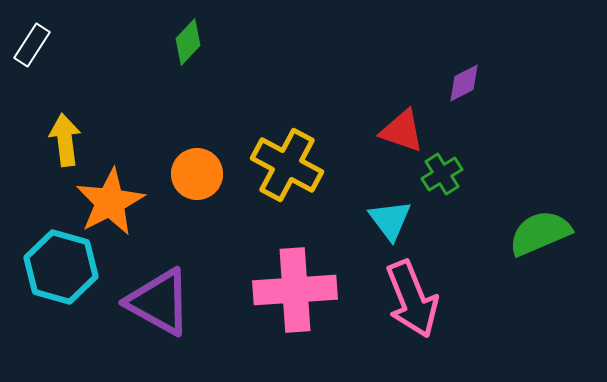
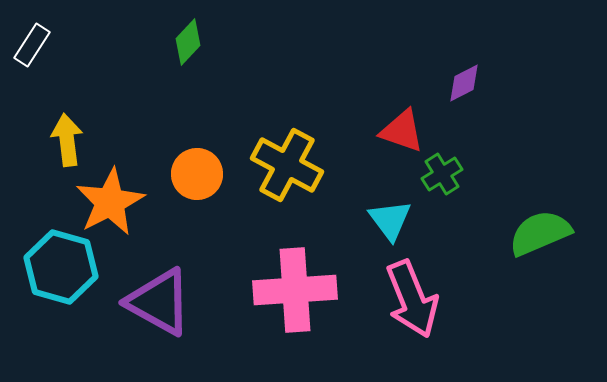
yellow arrow: moved 2 px right
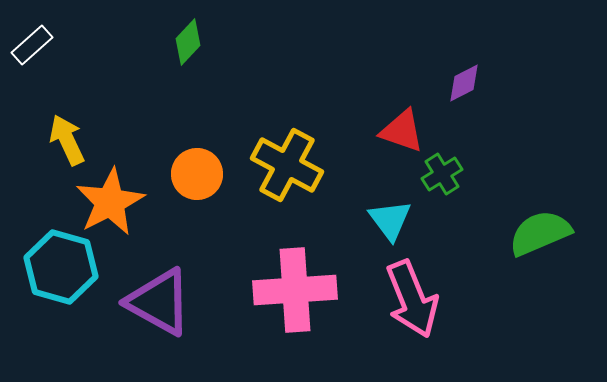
white rectangle: rotated 15 degrees clockwise
yellow arrow: rotated 18 degrees counterclockwise
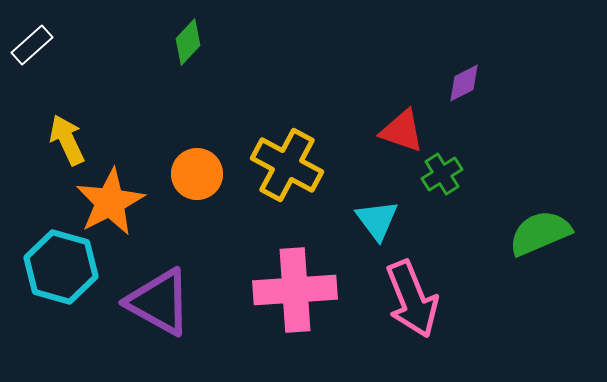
cyan triangle: moved 13 px left
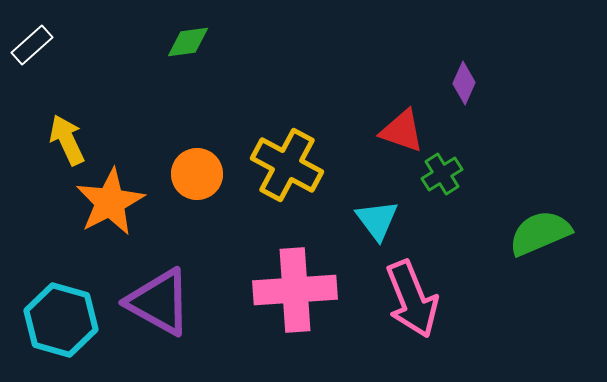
green diamond: rotated 39 degrees clockwise
purple diamond: rotated 39 degrees counterclockwise
cyan hexagon: moved 53 px down
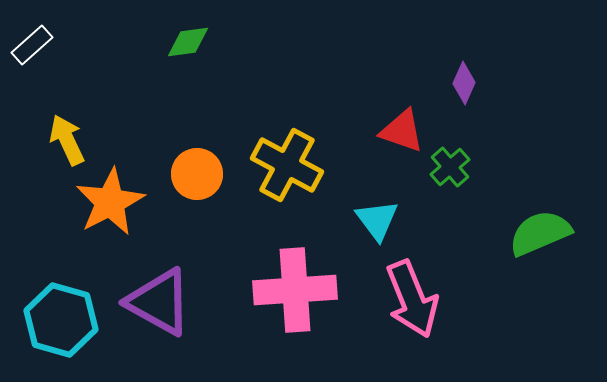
green cross: moved 8 px right, 7 px up; rotated 9 degrees counterclockwise
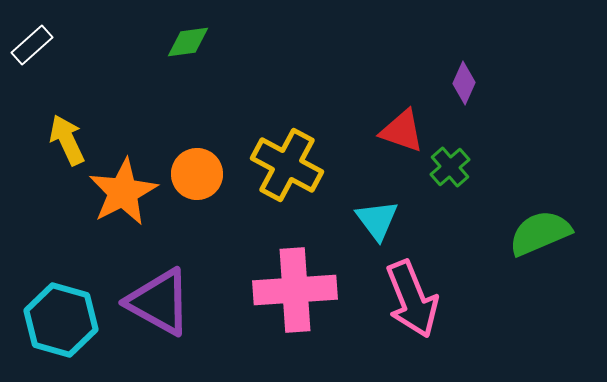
orange star: moved 13 px right, 10 px up
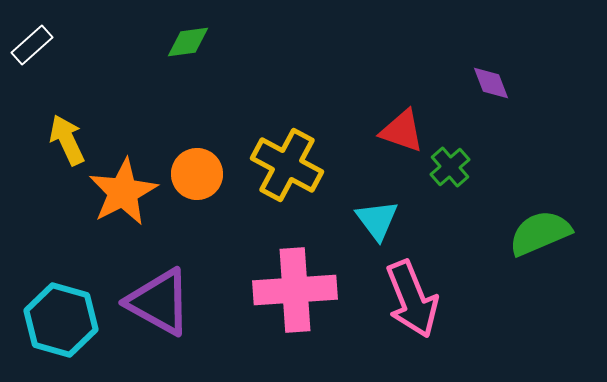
purple diamond: moved 27 px right; rotated 45 degrees counterclockwise
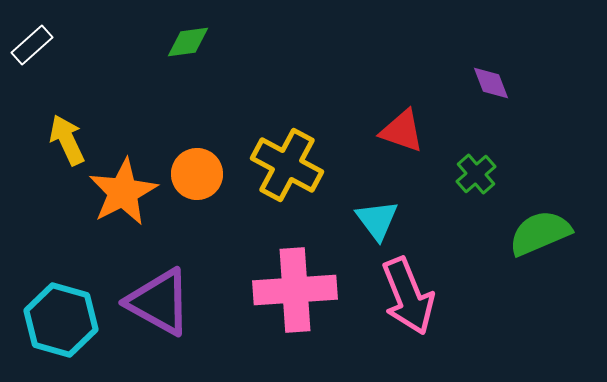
green cross: moved 26 px right, 7 px down
pink arrow: moved 4 px left, 3 px up
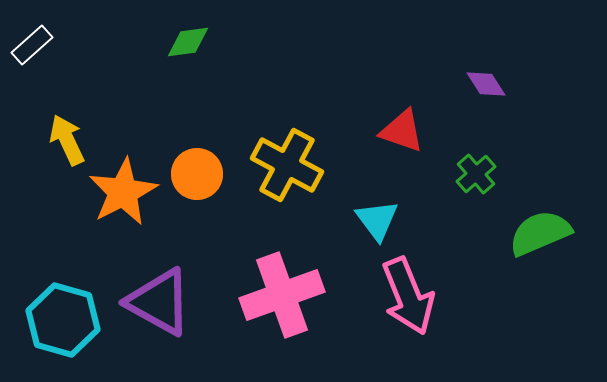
purple diamond: moved 5 px left, 1 px down; rotated 12 degrees counterclockwise
pink cross: moved 13 px left, 5 px down; rotated 16 degrees counterclockwise
cyan hexagon: moved 2 px right
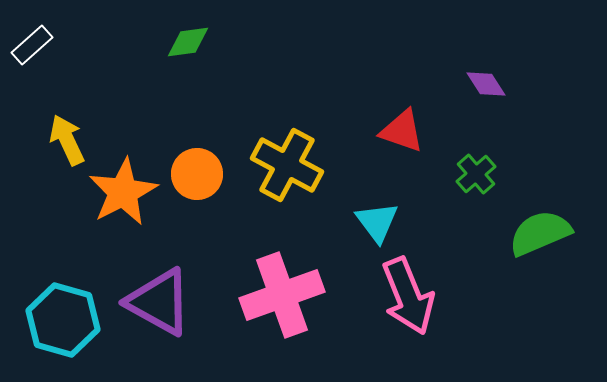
cyan triangle: moved 2 px down
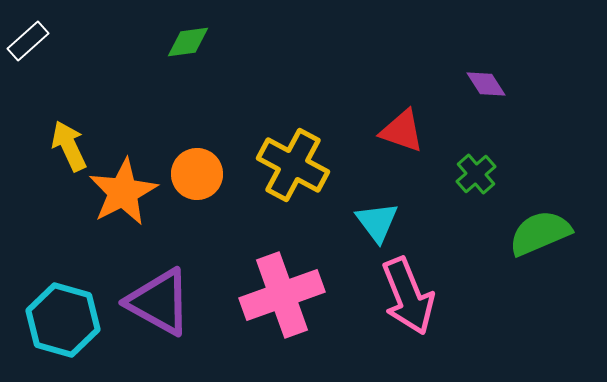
white rectangle: moved 4 px left, 4 px up
yellow arrow: moved 2 px right, 6 px down
yellow cross: moved 6 px right
